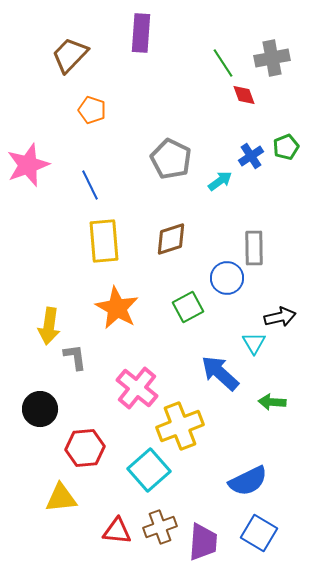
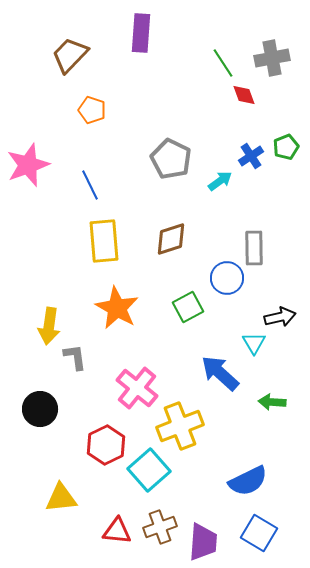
red hexagon: moved 21 px right, 3 px up; rotated 21 degrees counterclockwise
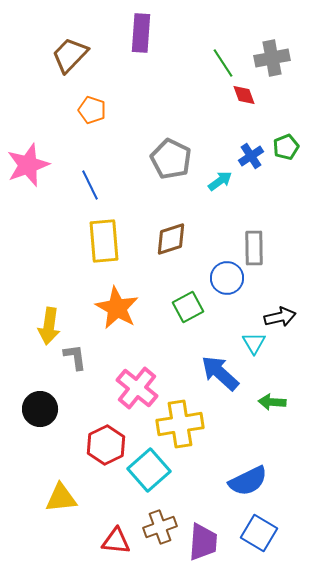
yellow cross: moved 2 px up; rotated 12 degrees clockwise
red triangle: moved 1 px left, 10 px down
